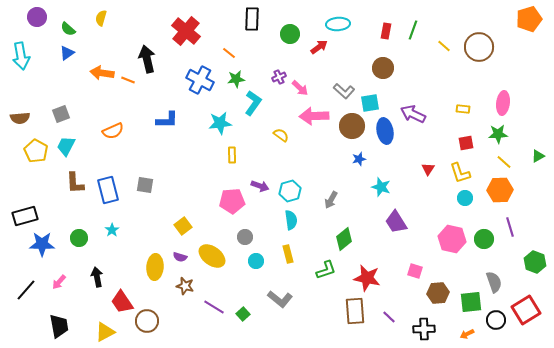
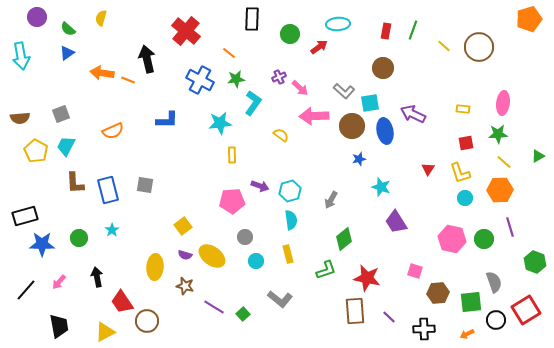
purple semicircle at (180, 257): moved 5 px right, 2 px up
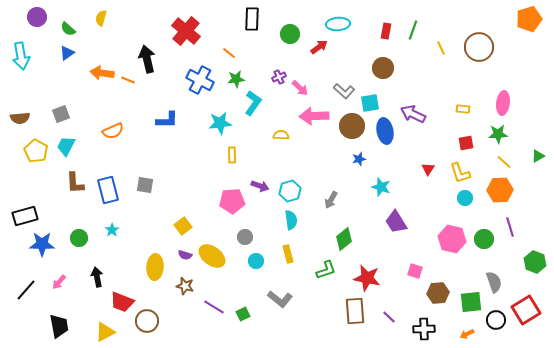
yellow line at (444, 46): moved 3 px left, 2 px down; rotated 24 degrees clockwise
yellow semicircle at (281, 135): rotated 35 degrees counterclockwise
red trapezoid at (122, 302): rotated 35 degrees counterclockwise
green square at (243, 314): rotated 16 degrees clockwise
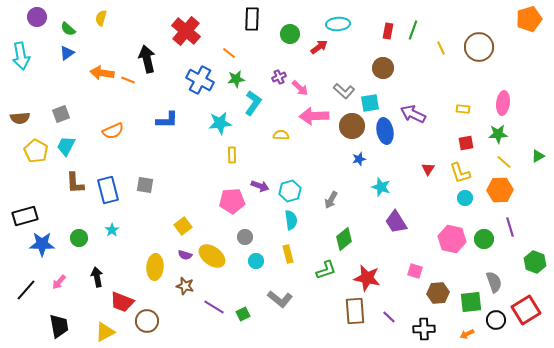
red rectangle at (386, 31): moved 2 px right
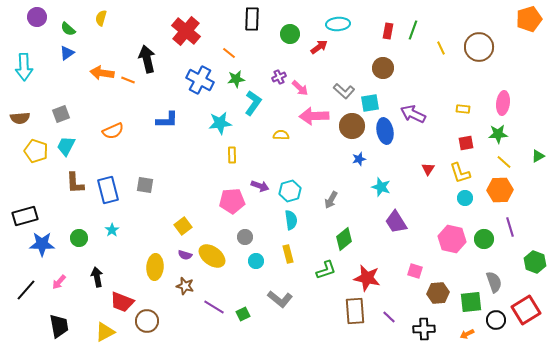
cyan arrow at (21, 56): moved 3 px right, 11 px down; rotated 8 degrees clockwise
yellow pentagon at (36, 151): rotated 10 degrees counterclockwise
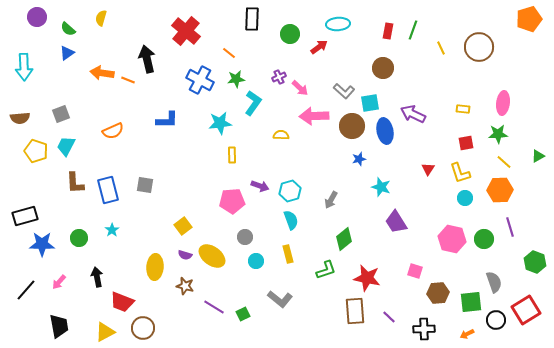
cyan semicircle at (291, 220): rotated 12 degrees counterclockwise
brown circle at (147, 321): moved 4 px left, 7 px down
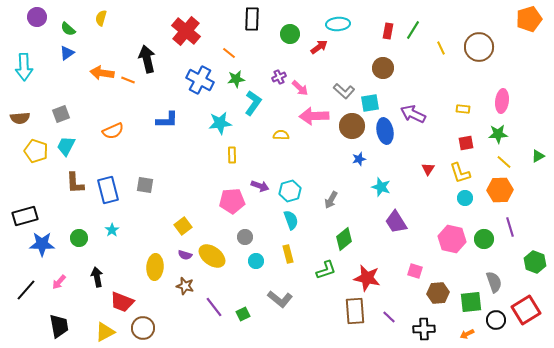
green line at (413, 30): rotated 12 degrees clockwise
pink ellipse at (503, 103): moved 1 px left, 2 px up
purple line at (214, 307): rotated 20 degrees clockwise
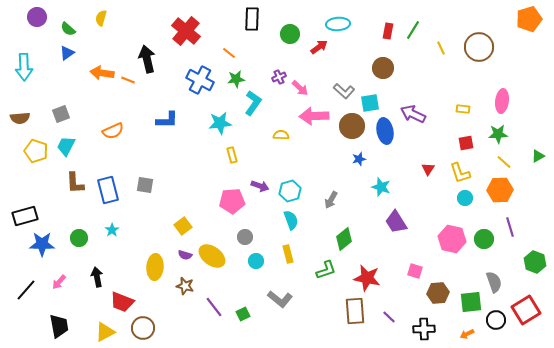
yellow rectangle at (232, 155): rotated 14 degrees counterclockwise
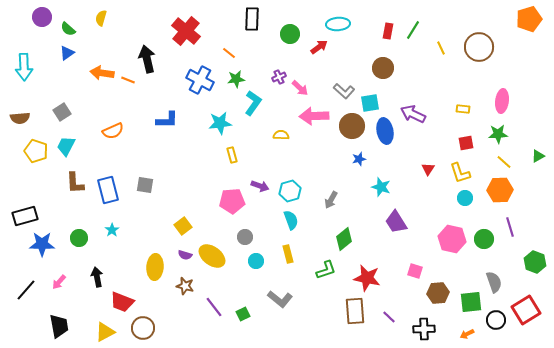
purple circle at (37, 17): moved 5 px right
gray square at (61, 114): moved 1 px right, 2 px up; rotated 12 degrees counterclockwise
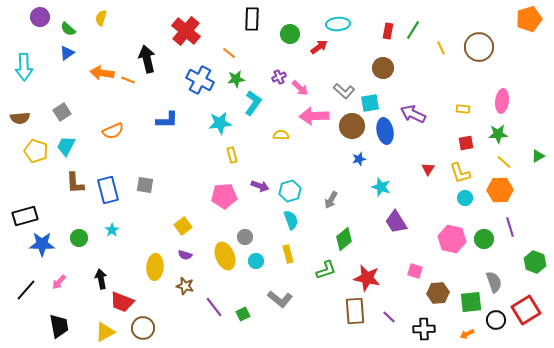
purple circle at (42, 17): moved 2 px left
pink pentagon at (232, 201): moved 8 px left, 5 px up
yellow ellipse at (212, 256): moved 13 px right; rotated 32 degrees clockwise
black arrow at (97, 277): moved 4 px right, 2 px down
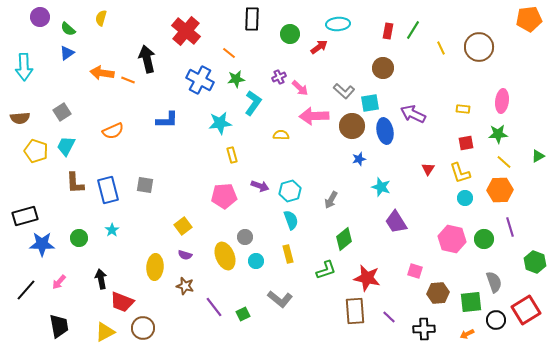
orange pentagon at (529, 19): rotated 10 degrees clockwise
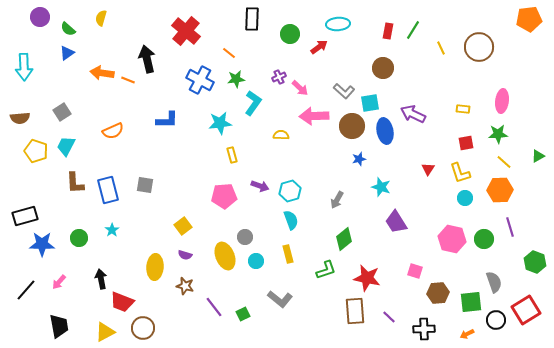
gray arrow at (331, 200): moved 6 px right
